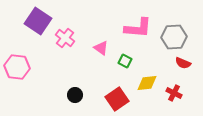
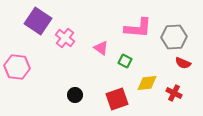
red square: rotated 15 degrees clockwise
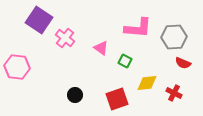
purple square: moved 1 px right, 1 px up
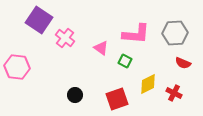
pink L-shape: moved 2 px left, 6 px down
gray hexagon: moved 1 px right, 4 px up
yellow diamond: moved 1 px right, 1 px down; rotated 20 degrees counterclockwise
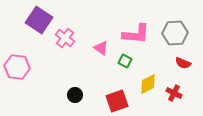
red square: moved 2 px down
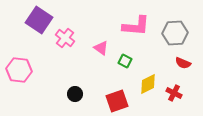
pink L-shape: moved 8 px up
pink hexagon: moved 2 px right, 3 px down
black circle: moved 1 px up
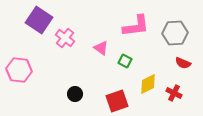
pink L-shape: rotated 12 degrees counterclockwise
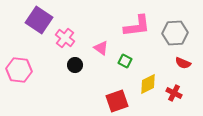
pink L-shape: moved 1 px right
black circle: moved 29 px up
